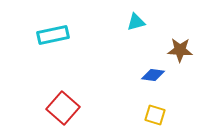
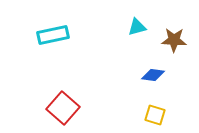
cyan triangle: moved 1 px right, 5 px down
brown star: moved 6 px left, 10 px up
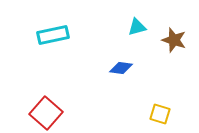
brown star: rotated 15 degrees clockwise
blue diamond: moved 32 px left, 7 px up
red square: moved 17 px left, 5 px down
yellow square: moved 5 px right, 1 px up
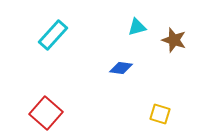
cyan rectangle: rotated 36 degrees counterclockwise
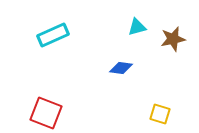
cyan rectangle: rotated 24 degrees clockwise
brown star: moved 1 px left, 1 px up; rotated 30 degrees counterclockwise
red square: rotated 20 degrees counterclockwise
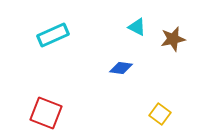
cyan triangle: rotated 42 degrees clockwise
yellow square: rotated 20 degrees clockwise
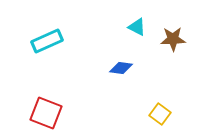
cyan rectangle: moved 6 px left, 6 px down
brown star: rotated 10 degrees clockwise
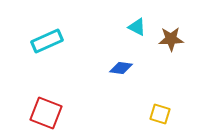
brown star: moved 2 px left
yellow square: rotated 20 degrees counterclockwise
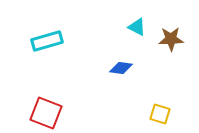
cyan rectangle: rotated 8 degrees clockwise
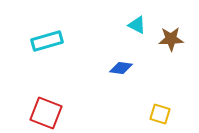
cyan triangle: moved 2 px up
